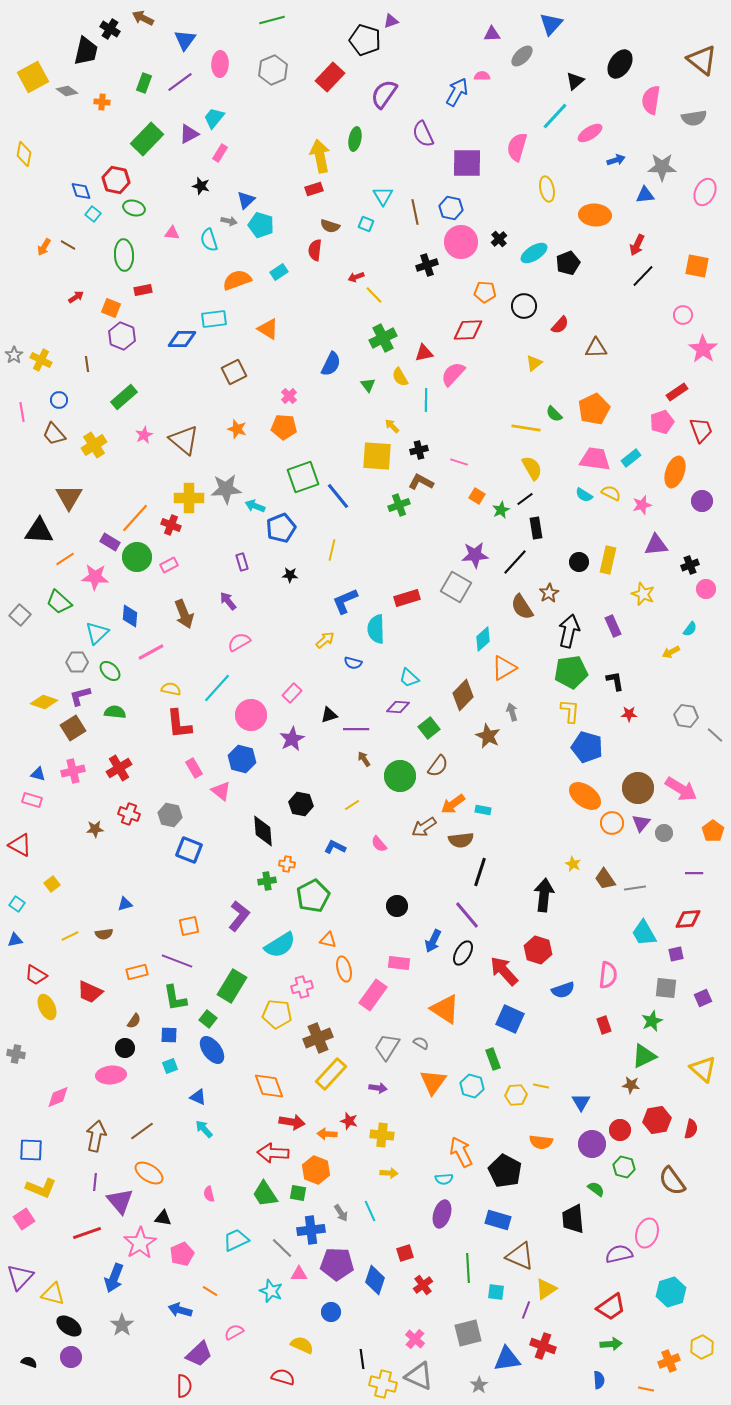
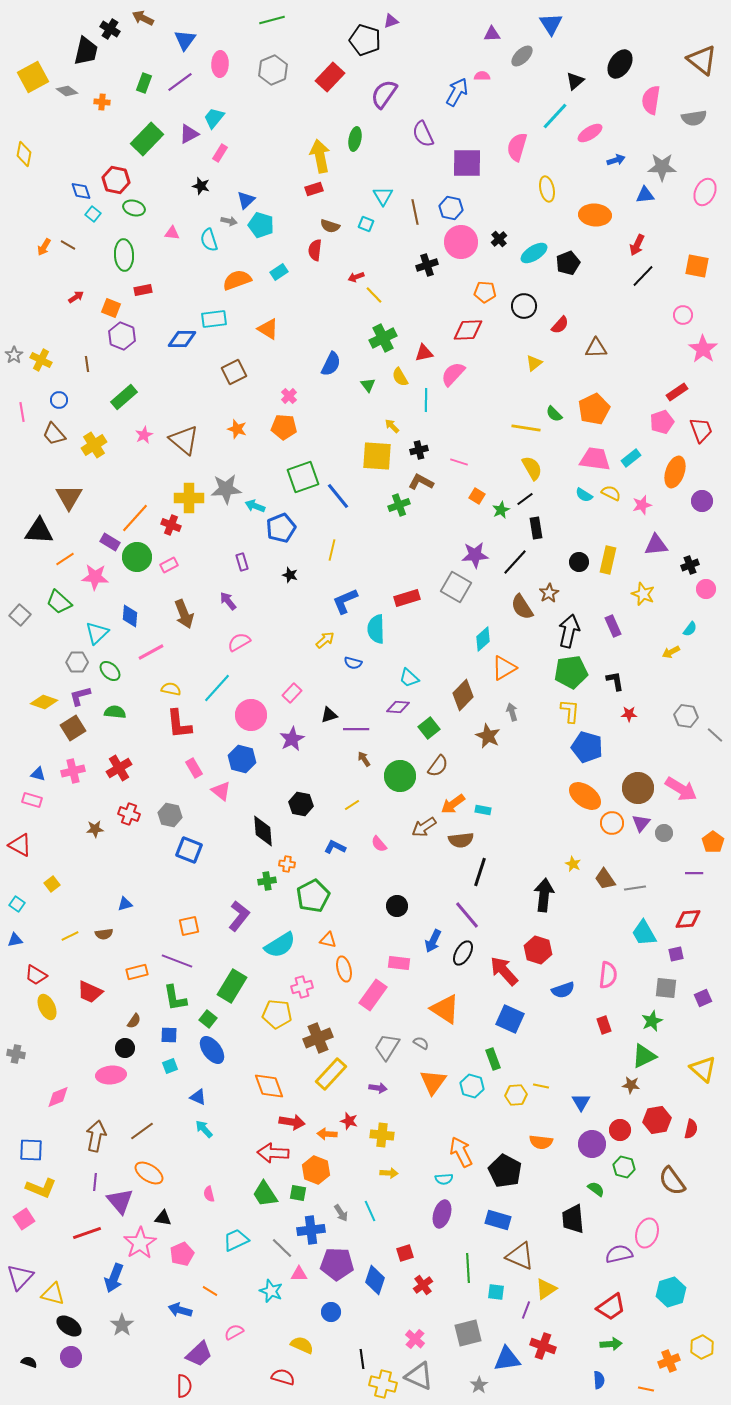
blue triangle at (551, 24): rotated 15 degrees counterclockwise
black star at (290, 575): rotated 14 degrees clockwise
orange pentagon at (713, 831): moved 11 px down
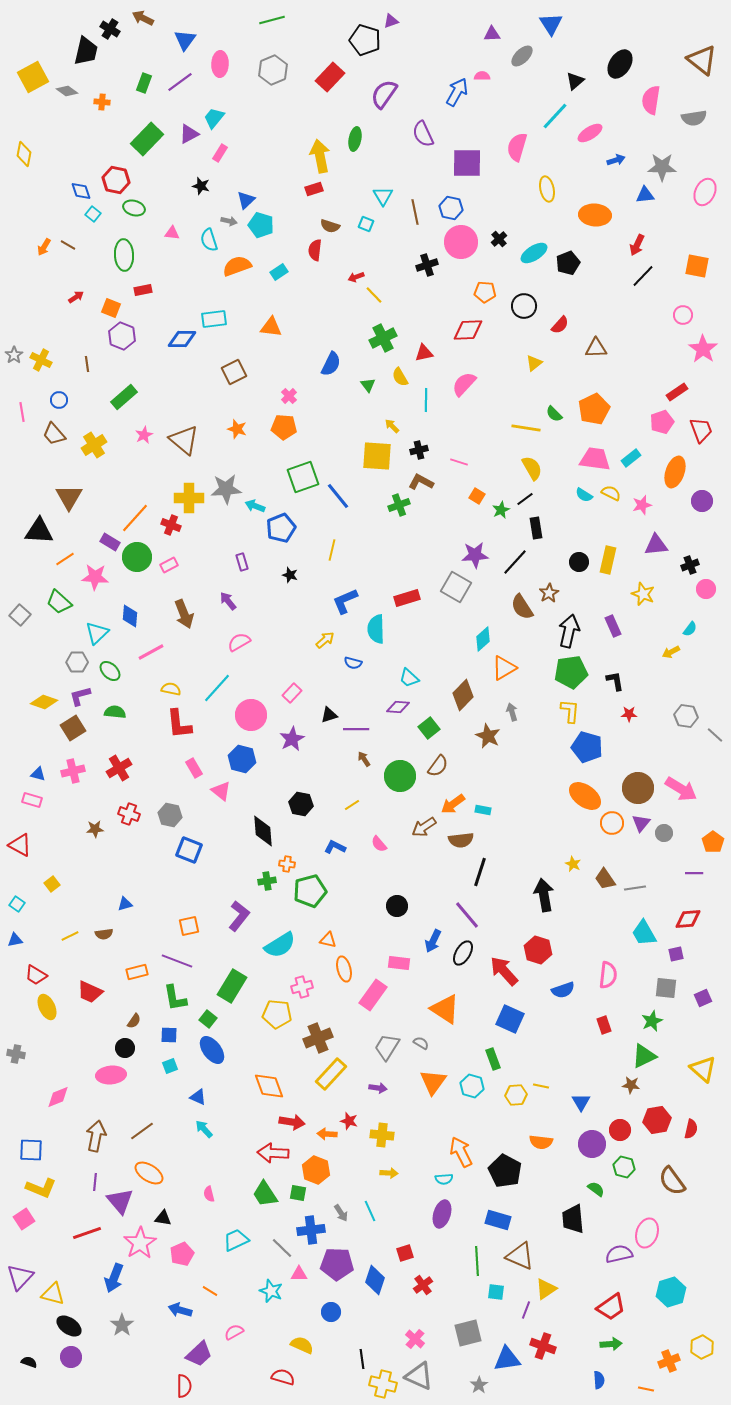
orange semicircle at (237, 280): moved 14 px up
orange triangle at (268, 329): moved 3 px right, 2 px up; rotated 25 degrees counterclockwise
pink semicircle at (453, 374): moved 11 px right, 10 px down
black arrow at (544, 895): rotated 16 degrees counterclockwise
green pentagon at (313, 896): moved 3 px left, 5 px up; rotated 12 degrees clockwise
green line at (468, 1268): moved 9 px right, 7 px up
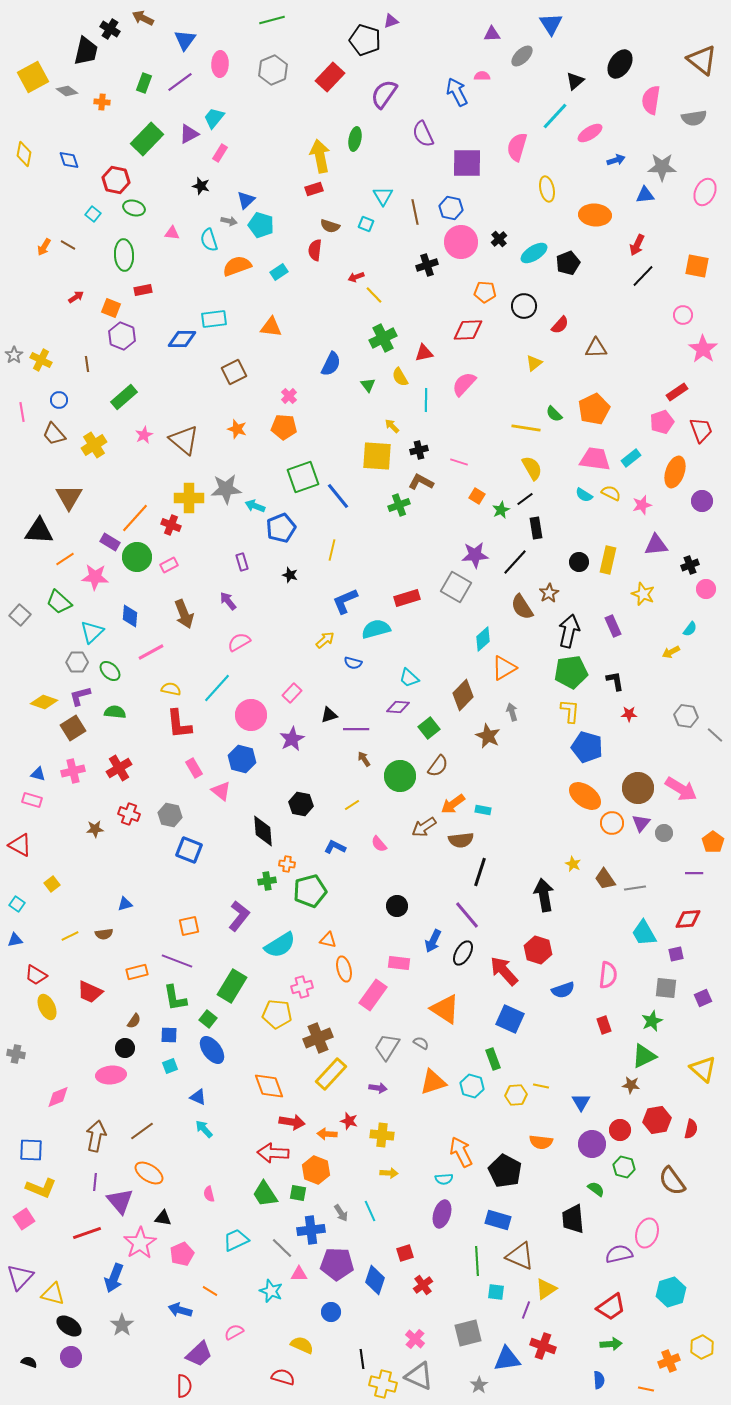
blue arrow at (457, 92): rotated 56 degrees counterclockwise
blue diamond at (81, 191): moved 12 px left, 31 px up
cyan semicircle at (376, 629): rotated 76 degrees clockwise
cyan triangle at (97, 633): moved 5 px left, 1 px up
orange triangle at (433, 1082): rotated 36 degrees clockwise
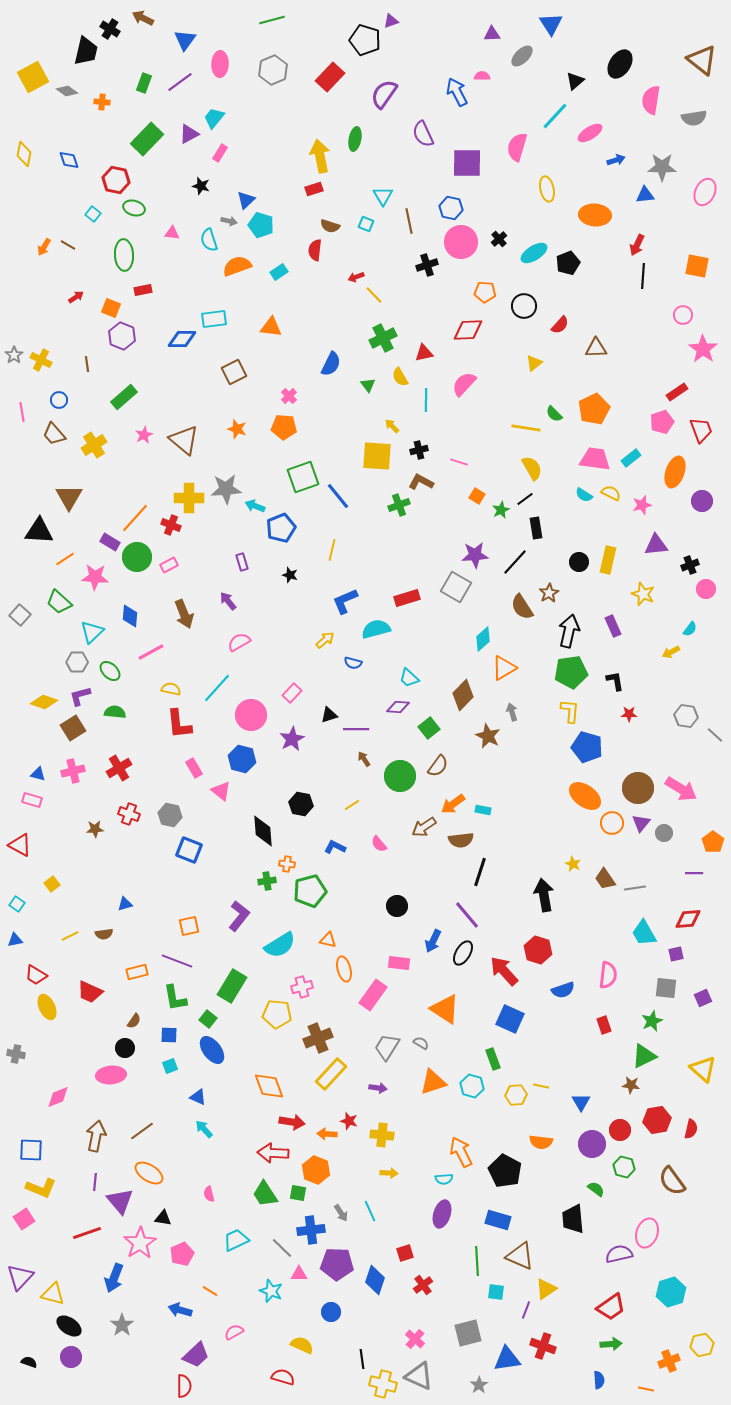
brown line at (415, 212): moved 6 px left, 9 px down
black line at (643, 276): rotated 40 degrees counterclockwise
yellow hexagon at (702, 1347): moved 2 px up; rotated 15 degrees clockwise
purple trapezoid at (199, 1354): moved 3 px left, 1 px down
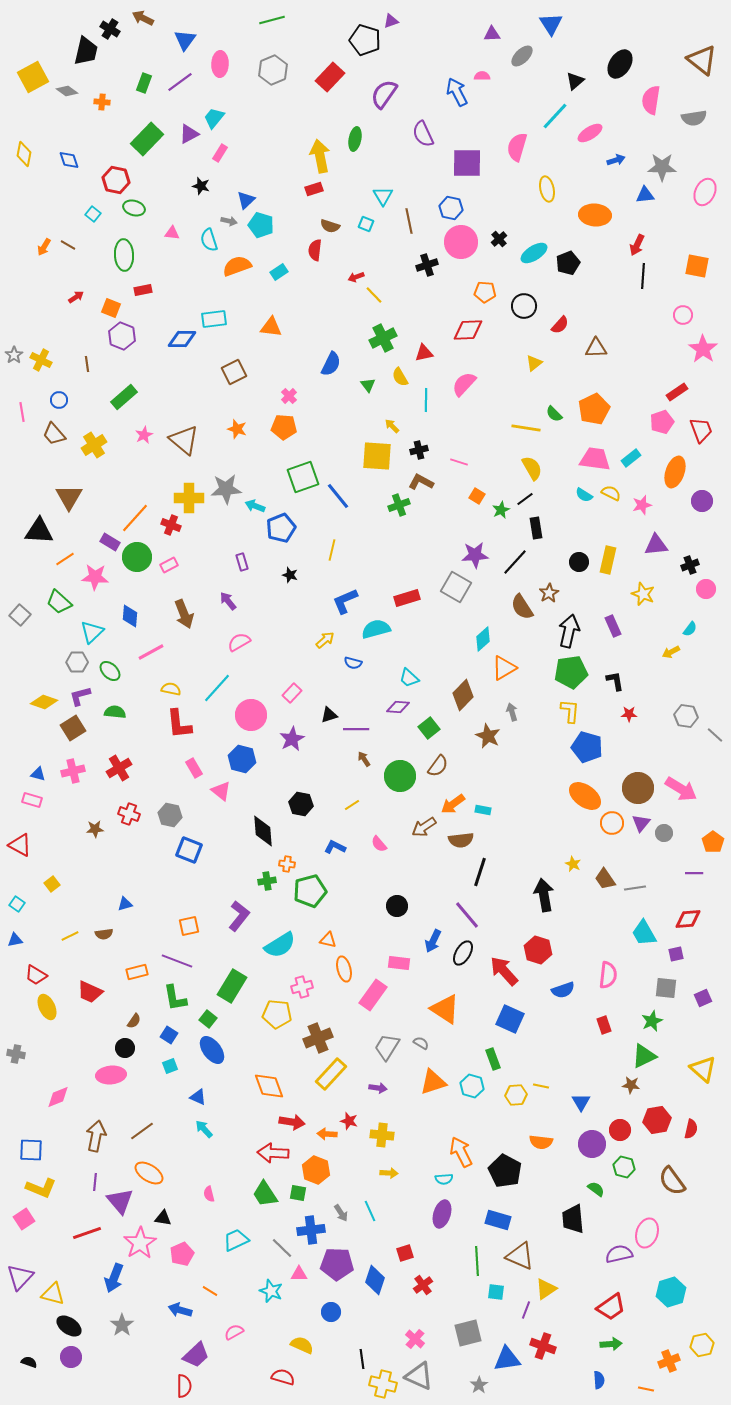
blue square at (169, 1035): rotated 30 degrees clockwise
